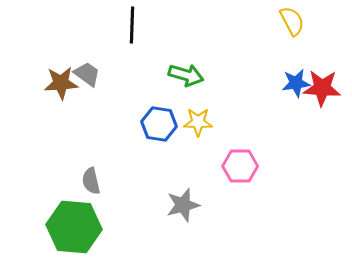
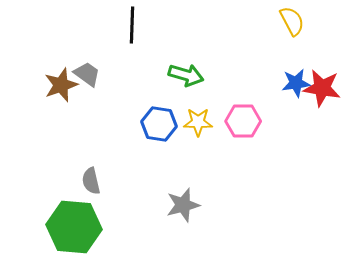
brown star: moved 2 px down; rotated 16 degrees counterclockwise
red star: rotated 6 degrees clockwise
pink hexagon: moved 3 px right, 45 px up
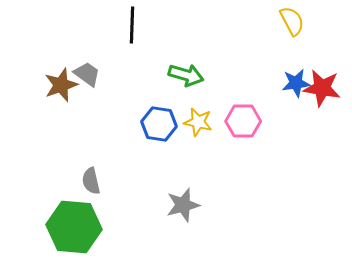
yellow star: rotated 12 degrees clockwise
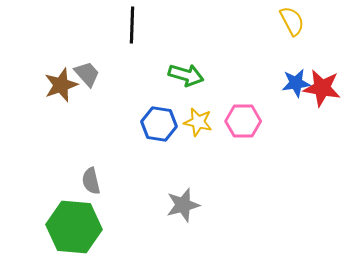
gray trapezoid: rotated 12 degrees clockwise
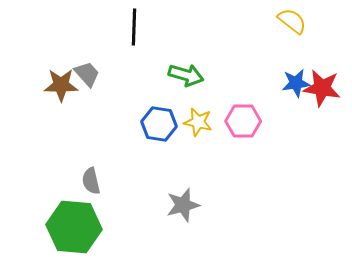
yellow semicircle: rotated 24 degrees counterclockwise
black line: moved 2 px right, 2 px down
brown star: rotated 20 degrees clockwise
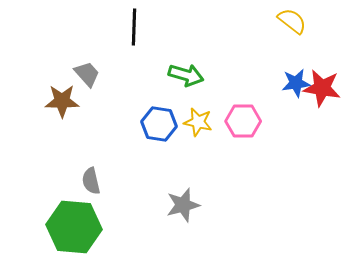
brown star: moved 1 px right, 16 px down
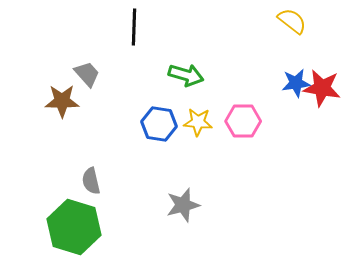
yellow star: rotated 8 degrees counterclockwise
green hexagon: rotated 12 degrees clockwise
